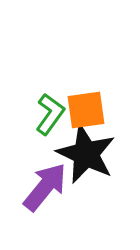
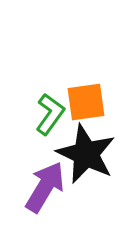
orange square: moved 8 px up
purple arrow: rotated 8 degrees counterclockwise
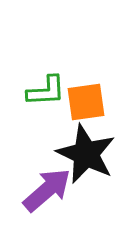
green L-shape: moved 4 px left, 23 px up; rotated 51 degrees clockwise
purple arrow: moved 2 px right, 3 px down; rotated 18 degrees clockwise
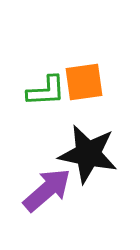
orange square: moved 2 px left, 20 px up
black star: moved 2 px right; rotated 14 degrees counterclockwise
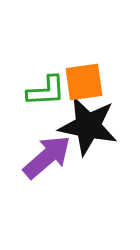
black star: moved 28 px up
purple arrow: moved 33 px up
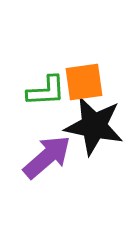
black star: moved 6 px right
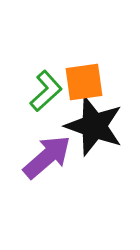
green L-shape: rotated 39 degrees counterclockwise
black star: rotated 8 degrees clockwise
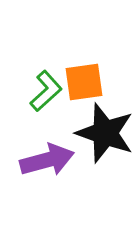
black star: moved 11 px right, 7 px down
purple arrow: moved 3 px down; rotated 26 degrees clockwise
